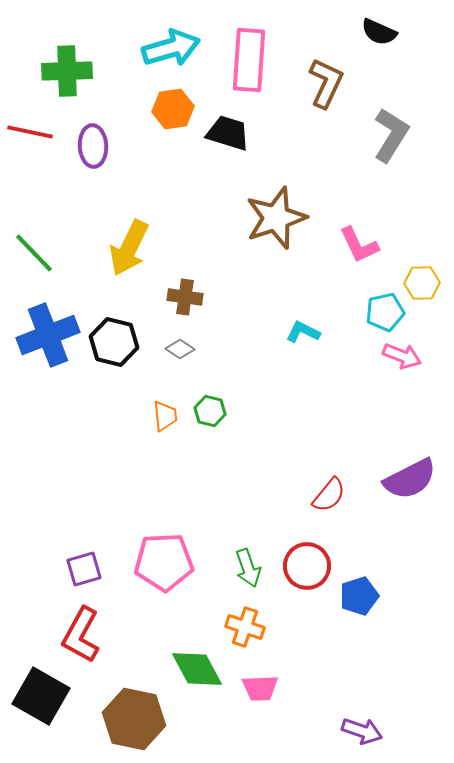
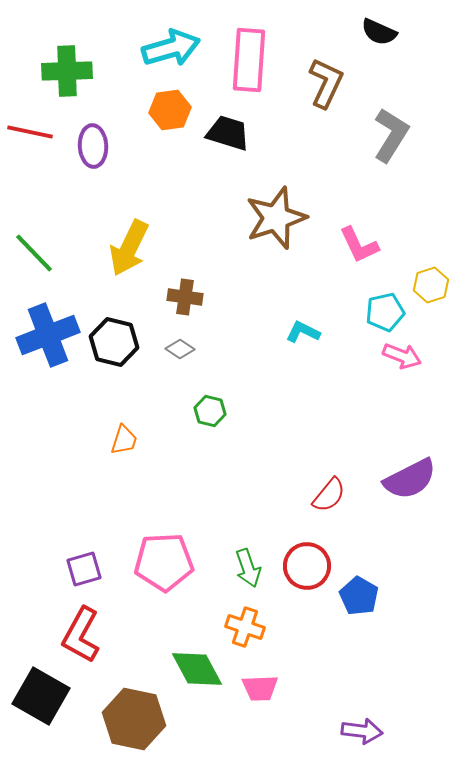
orange hexagon: moved 3 px left, 1 px down
yellow hexagon: moved 9 px right, 2 px down; rotated 16 degrees counterclockwise
orange trapezoid: moved 41 px left, 24 px down; rotated 24 degrees clockwise
blue pentagon: rotated 24 degrees counterclockwise
purple arrow: rotated 12 degrees counterclockwise
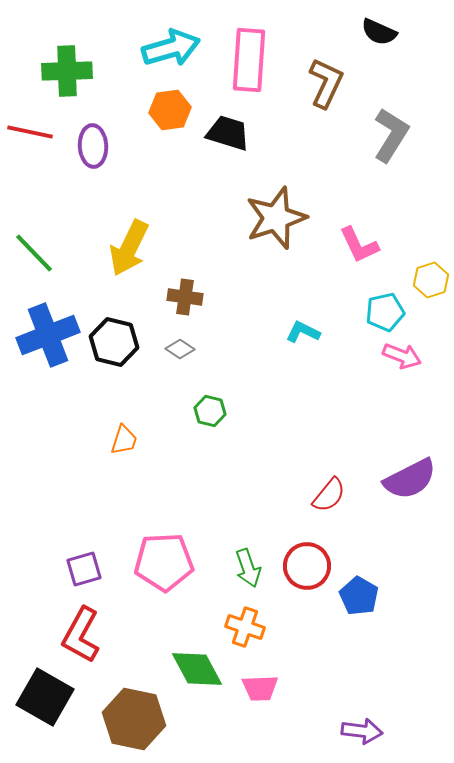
yellow hexagon: moved 5 px up
black square: moved 4 px right, 1 px down
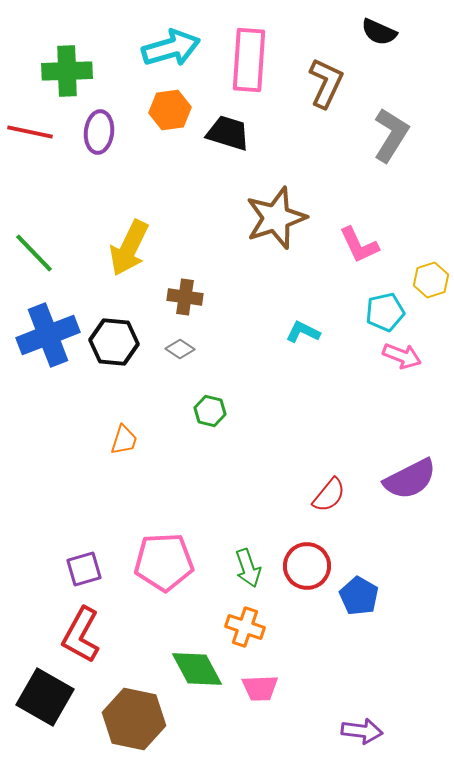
purple ellipse: moved 6 px right, 14 px up; rotated 9 degrees clockwise
black hexagon: rotated 9 degrees counterclockwise
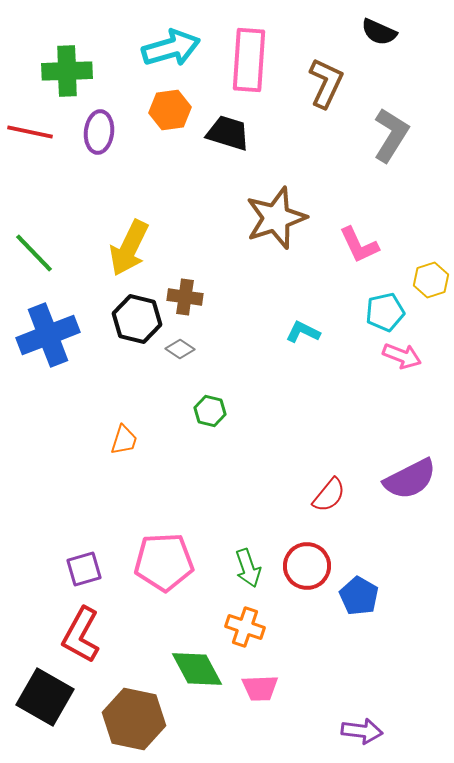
black hexagon: moved 23 px right, 23 px up; rotated 9 degrees clockwise
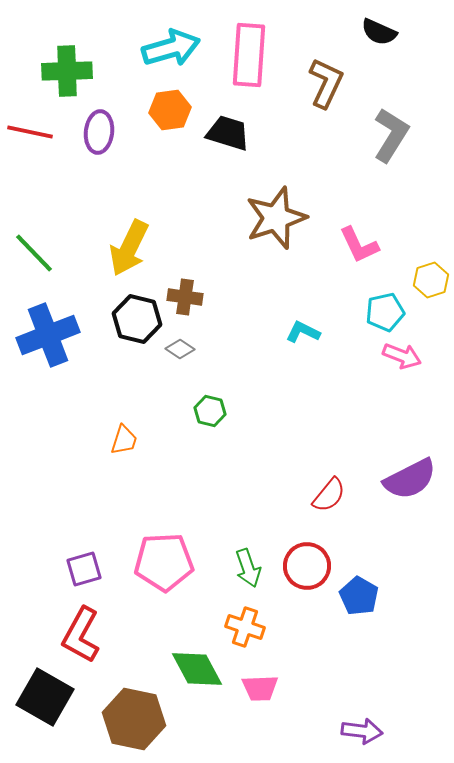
pink rectangle: moved 5 px up
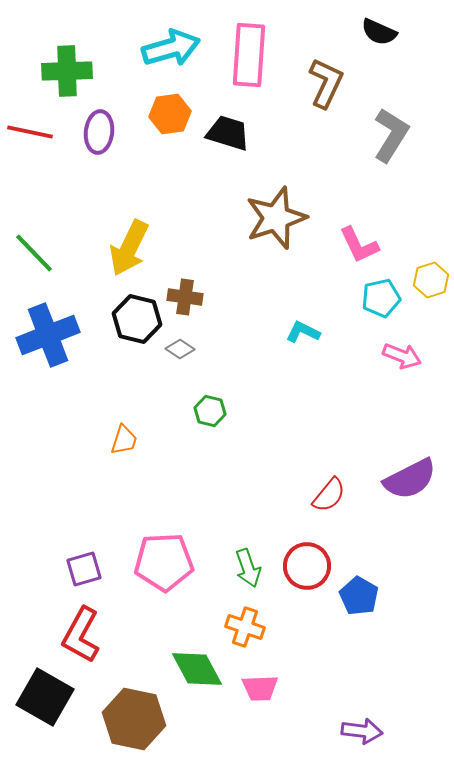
orange hexagon: moved 4 px down
cyan pentagon: moved 4 px left, 14 px up
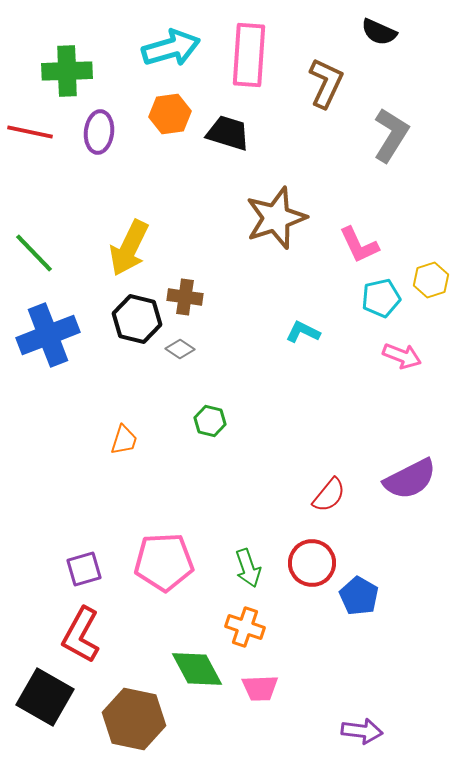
green hexagon: moved 10 px down
red circle: moved 5 px right, 3 px up
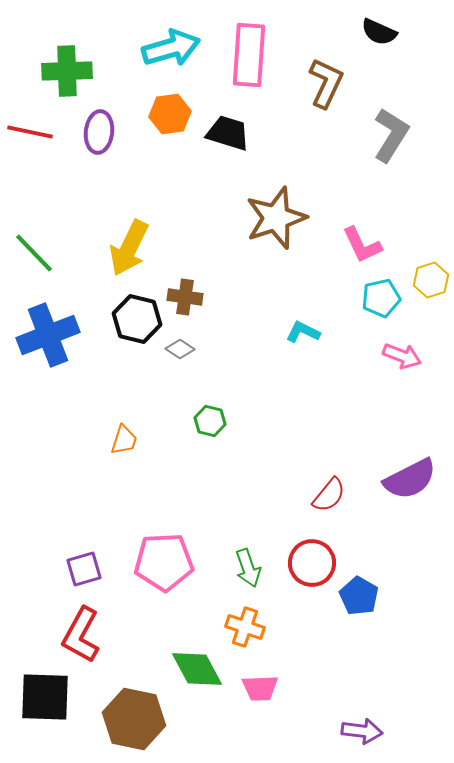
pink L-shape: moved 3 px right
black square: rotated 28 degrees counterclockwise
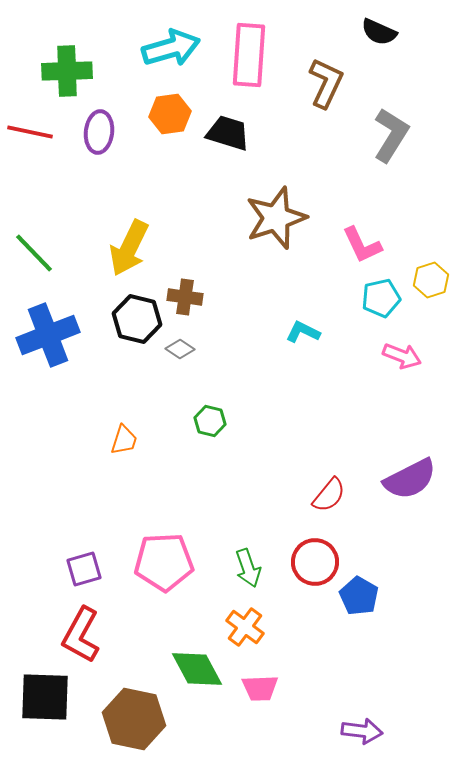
red circle: moved 3 px right, 1 px up
orange cross: rotated 18 degrees clockwise
